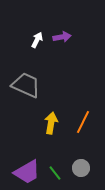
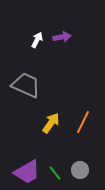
yellow arrow: rotated 25 degrees clockwise
gray circle: moved 1 px left, 2 px down
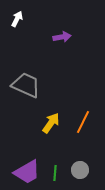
white arrow: moved 20 px left, 21 px up
green line: rotated 42 degrees clockwise
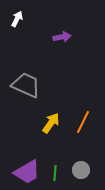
gray circle: moved 1 px right
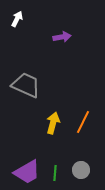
yellow arrow: moved 2 px right; rotated 20 degrees counterclockwise
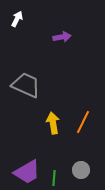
yellow arrow: rotated 25 degrees counterclockwise
green line: moved 1 px left, 5 px down
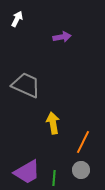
orange line: moved 20 px down
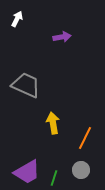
orange line: moved 2 px right, 4 px up
green line: rotated 14 degrees clockwise
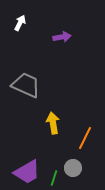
white arrow: moved 3 px right, 4 px down
gray circle: moved 8 px left, 2 px up
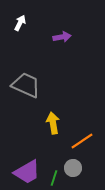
orange line: moved 3 px left, 3 px down; rotated 30 degrees clockwise
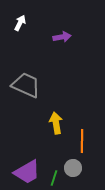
yellow arrow: moved 3 px right
orange line: rotated 55 degrees counterclockwise
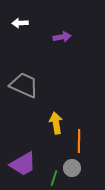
white arrow: rotated 119 degrees counterclockwise
gray trapezoid: moved 2 px left
orange line: moved 3 px left
gray circle: moved 1 px left
purple trapezoid: moved 4 px left, 8 px up
